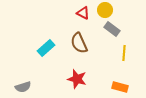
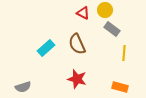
brown semicircle: moved 2 px left, 1 px down
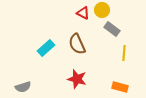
yellow circle: moved 3 px left
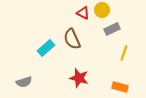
gray rectangle: rotated 63 degrees counterclockwise
brown semicircle: moved 5 px left, 5 px up
yellow line: rotated 14 degrees clockwise
red star: moved 2 px right, 1 px up
gray semicircle: moved 1 px right, 5 px up
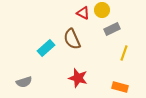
red star: moved 1 px left
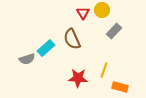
red triangle: rotated 32 degrees clockwise
gray rectangle: moved 2 px right, 2 px down; rotated 21 degrees counterclockwise
yellow line: moved 20 px left, 17 px down
red star: rotated 12 degrees counterclockwise
gray semicircle: moved 3 px right, 23 px up
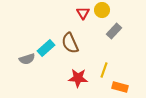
brown semicircle: moved 2 px left, 4 px down
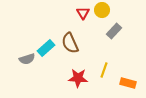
orange rectangle: moved 8 px right, 4 px up
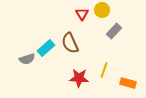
red triangle: moved 1 px left, 1 px down
red star: moved 1 px right
